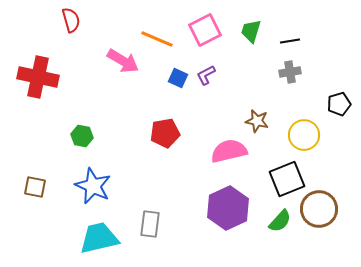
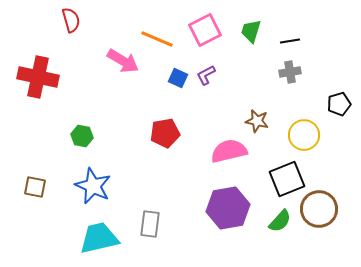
purple hexagon: rotated 15 degrees clockwise
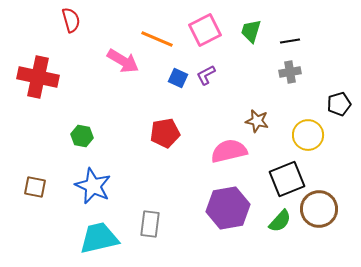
yellow circle: moved 4 px right
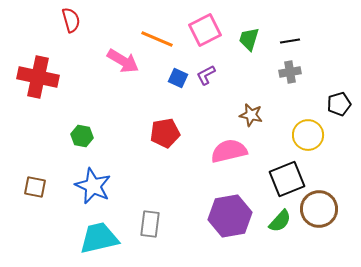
green trapezoid: moved 2 px left, 8 px down
brown star: moved 6 px left, 6 px up
purple hexagon: moved 2 px right, 8 px down
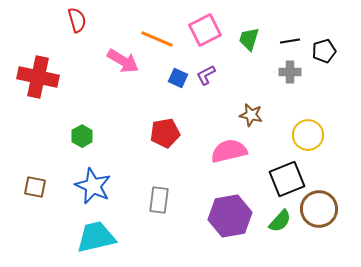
red semicircle: moved 6 px right
gray cross: rotated 10 degrees clockwise
black pentagon: moved 15 px left, 53 px up
green hexagon: rotated 20 degrees clockwise
gray rectangle: moved 9 px right, 24 px up
cyan trapezoid: moved 3 px left, 1 px up
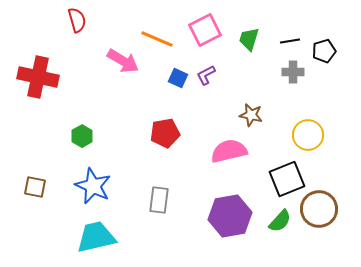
gray cross: moved 3 px right
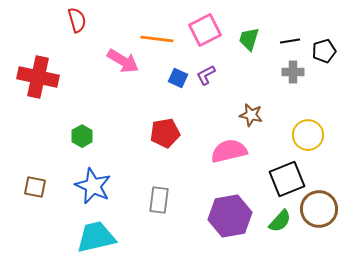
orange line: rotated 16 degrees counterclockwise
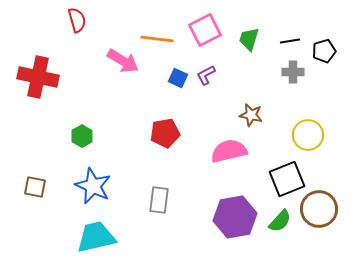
purple hexagon: moved 5 px right, 1 px down
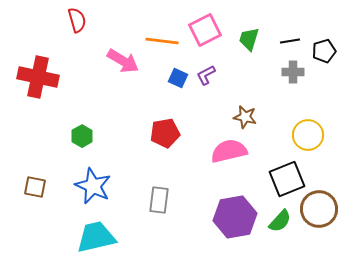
orange line: moved 5 px right, 2 px down
brown star: moved 6 px left, 2 px down
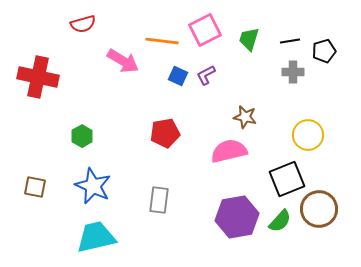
red semicircle: moved 6 px right, 4 px down; rotated 90 degrees clockwise
blue square: moved 2 px up
purple hexagon: moved 2 px right
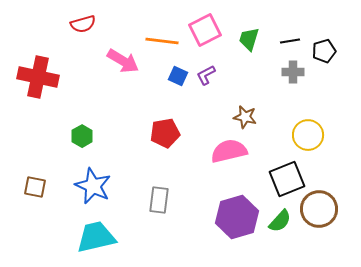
purple hexagon: rotated 6 degrees counterclockwise
